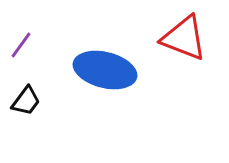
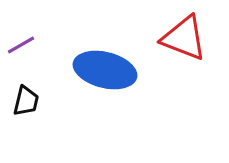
purple line: rotated 24 degrees clockwise
black trapezoid: rotated 24 degrees counterclockwise
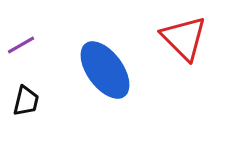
red triangle: rotated 24 degrees clockwise
blue ellipse: rotated 40 degrees clockwise
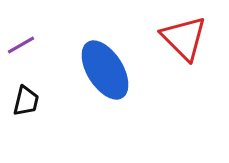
blue ellipse: rotated 4 degrees clockwise
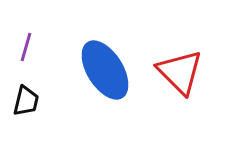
red triangle: moved 4 px left, 34 px down
purple line: moved 5 px right, 2 px down; rotated 44 degrees counterclockwise
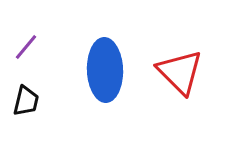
purple line: rotated 24 degrees clockwise
blue ellipse: rotated 30 degrees clockwise
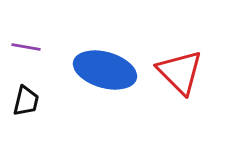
purple line: rotated 60 degrees clockwise
blue ellipse: rotated 72 degrees counterclockwise
